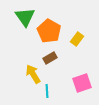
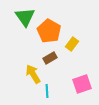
yellow rectangle: moved 5 px left, 5 px down
pink square: moved 1 px down
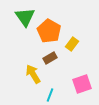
cyan line: moved 3 px right, 4 px down; rotated 24 degrees clockwise
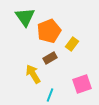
orange pentagon: rotated 20 degrees clockwise
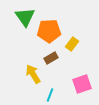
orange pentagon: rotated 20 degrees clockwise
brown rectangle: moved 1 px right
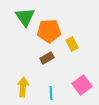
yellow rectangle: rotated 64 degrees counterclockwise
brown rectangle: moved 4 px left
yellow arrow: moved 10 px left, 13 px down; rotated 36 degrees clockwise
pink square: moved 1 px down; rotated 18 degrees counterclockwise
cyan line: moved 1 px right, 2 px up; rotated 24 degrees counterclockwise
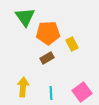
orange pentagon: moved 1 px left, 2 px down
pink square: moved 7 px down
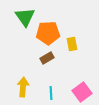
yellow rectangle: rotated 16 degrees clockwise
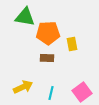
green triangle: rotated 45 degrees counterclockwise
brown rectangle: rotated 32 degrees clockwise
yellow arrow: rotated 60 degrees clockwise
cyan line: rotated 16 degrees clockwise
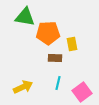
brown rectangle: moved 8 px right
cyan line: moved 7 px right, 10 px up
